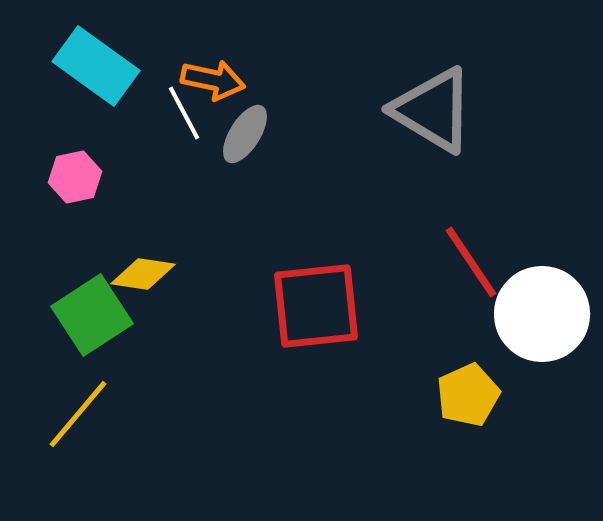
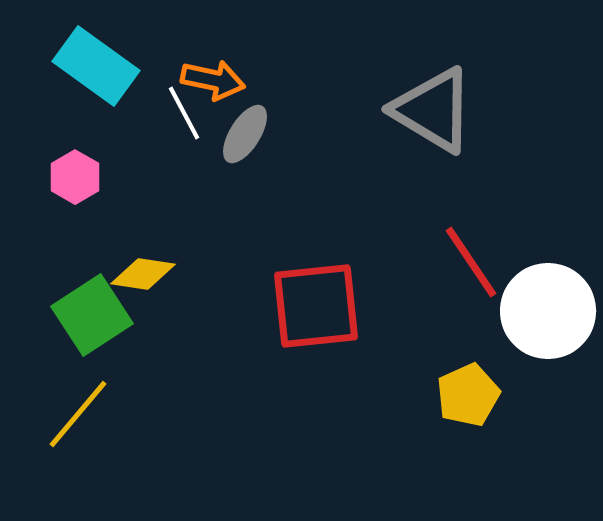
pink hexagon: rotated 18 degrees counterclockwise
white circle: moved 6 px right, 3 px up
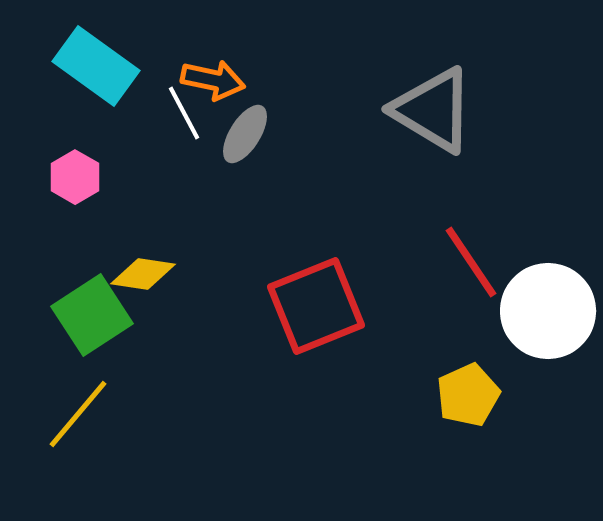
red square: rotated 16 degrees counterclockwise
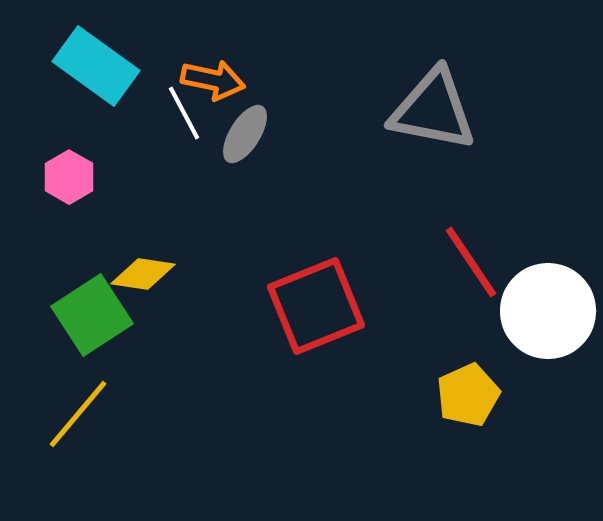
gray triangle: rotated 20 degrees counterclockwise
pink hexagon: moved 6 px left
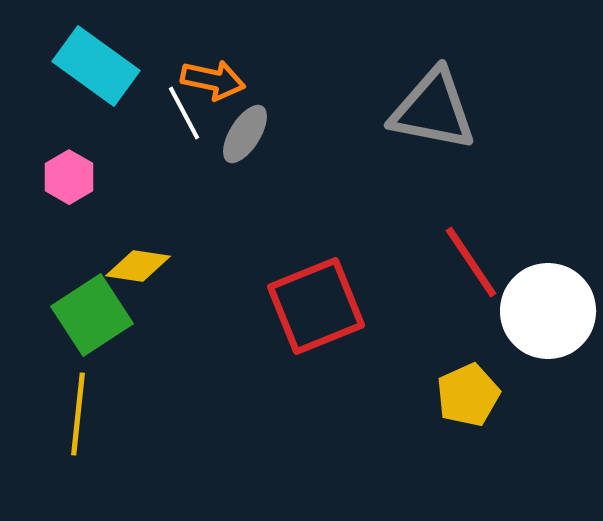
yellow diamond: moved 5 px left, 8 px up
yellow line: rotated 34 degrees counterclockwise
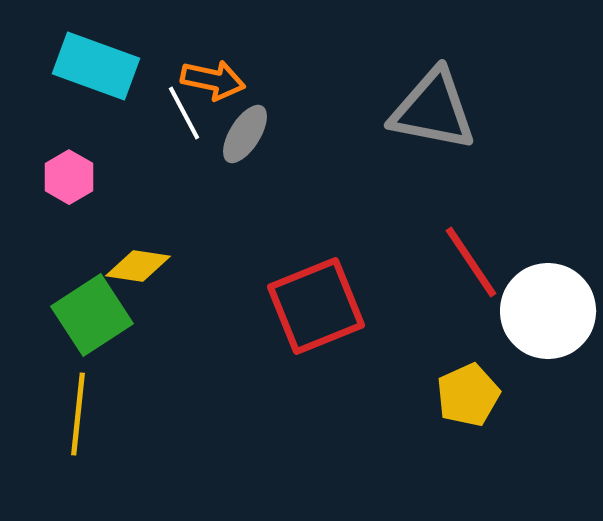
cyan rectangle: rotated 16 degrees counterclockwise
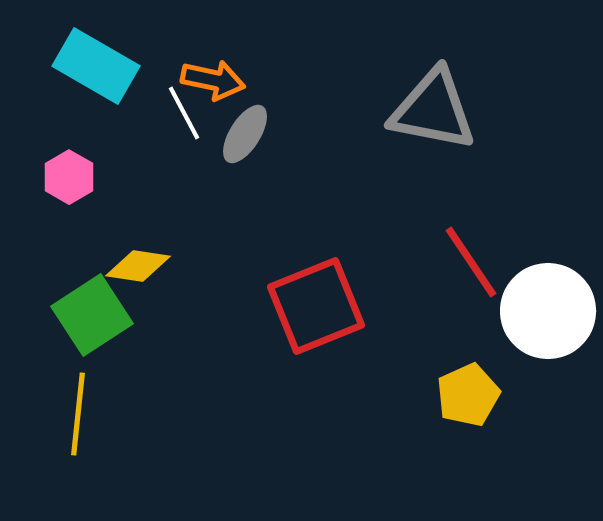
cyan rectangle: rotated 10 degrees clockwise
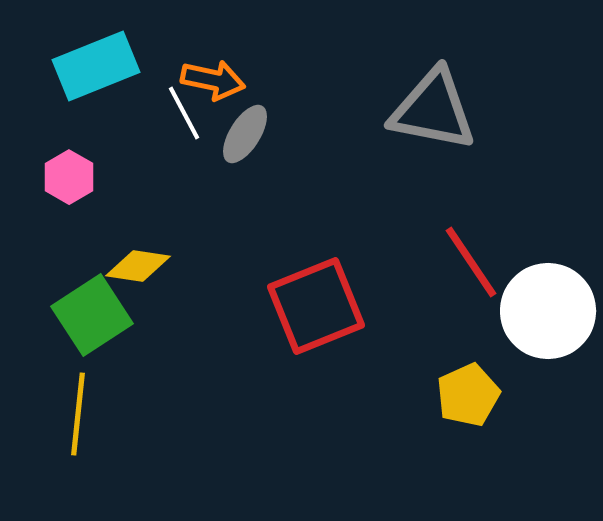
cyan rectangle: rotated 52 degrees counterclockwise
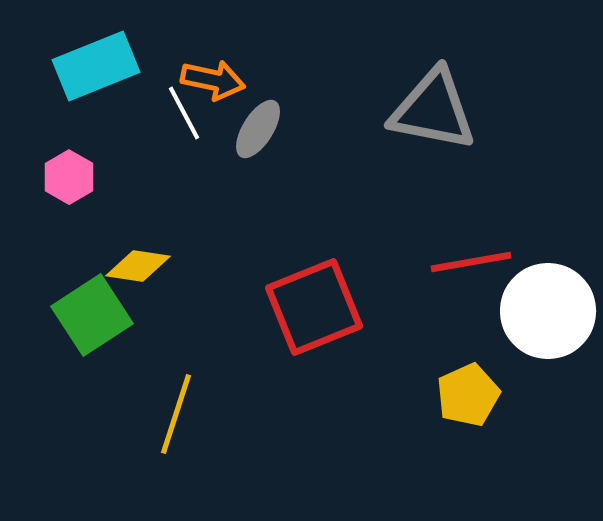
gray ellipse: moved 13 px right, 5 px up
red line: rotated 66 degrees counterclockwise
red square: moved 2 px left, 1 px down
yellow line: moved 98 px right; rotated 12 degrees clockwise
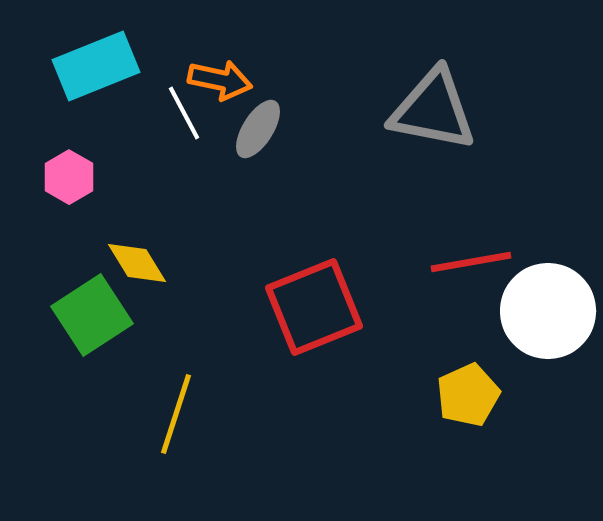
orange arrow: moved 7 px right
yellow diamond: moved 1 px left, 3 px up; rotated 50 degrees clockwise
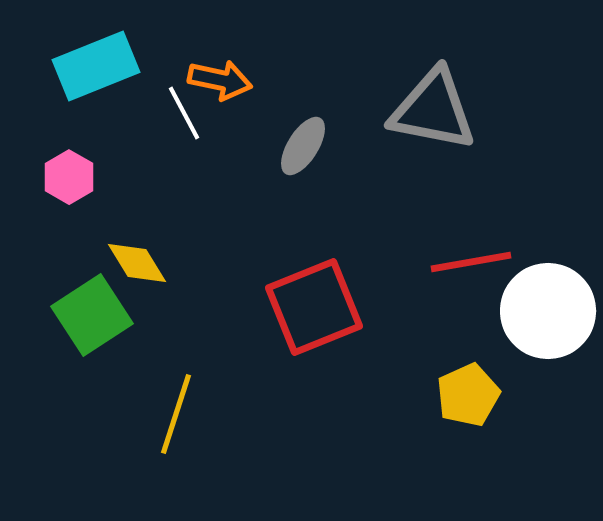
gray ellipse: moved 45 px right, 17 px down
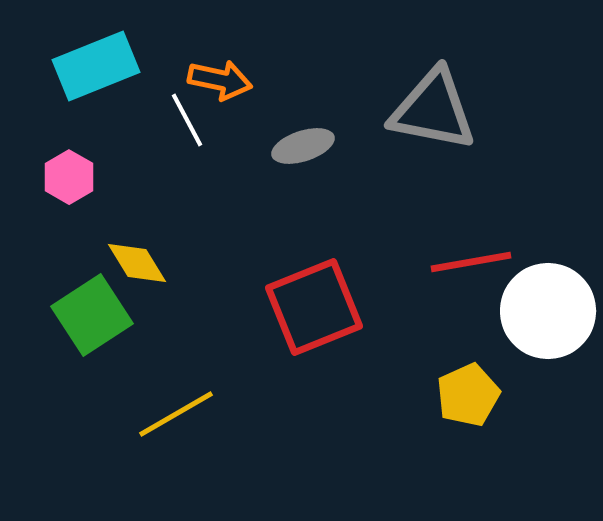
white line: moved 3 px right, 7 px down
gray ellipse: rotated 40 degrees clockwise
yellow line: rotated 42 degrees clockwise
